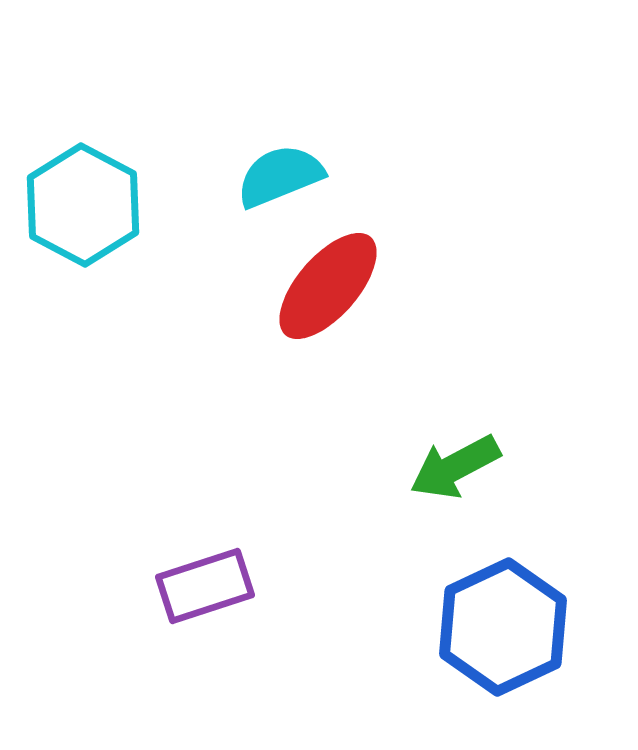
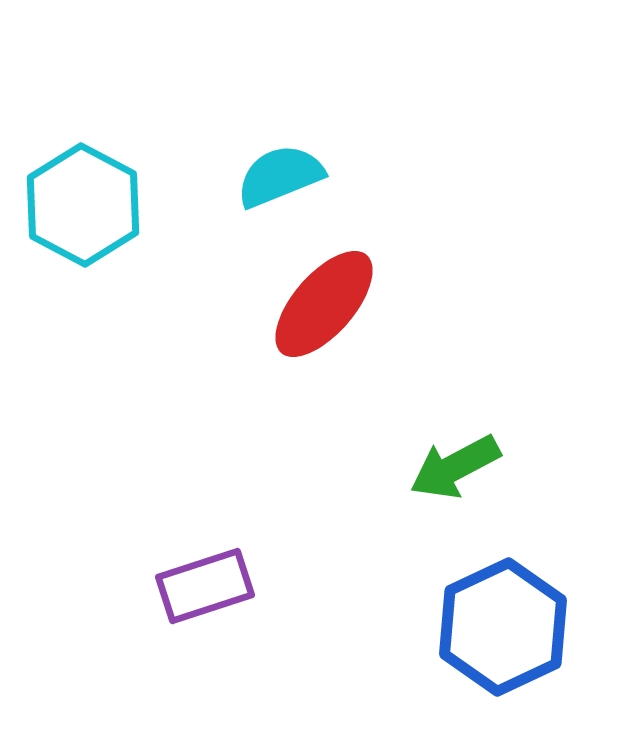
red ellipse: moved 4 px left, 18 px down
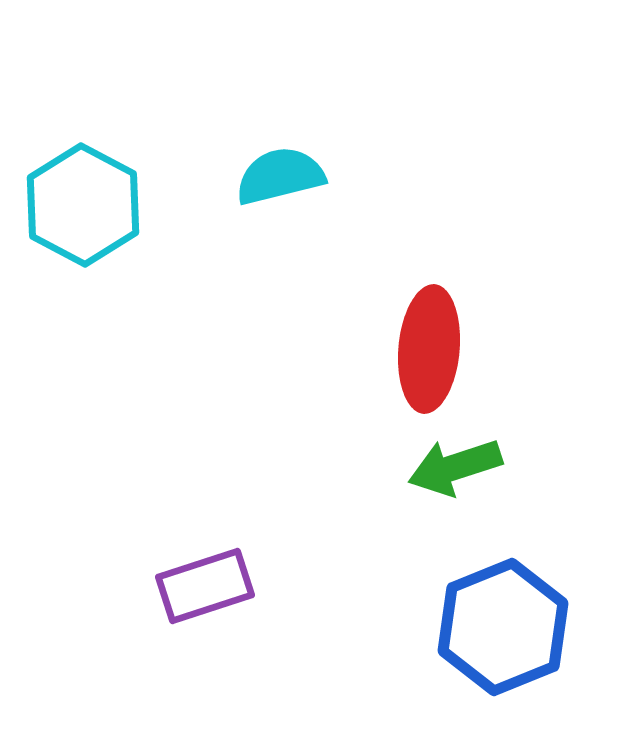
cyan semicircle: rotated 8 degrees clockwise
red ellipse: moved 105 px right, 45 px down; rotated 36 degrees counterclockwise
green arrow: rotated 10 degrees clockwise
blue hexagon: rotated 3 degrees clockwise
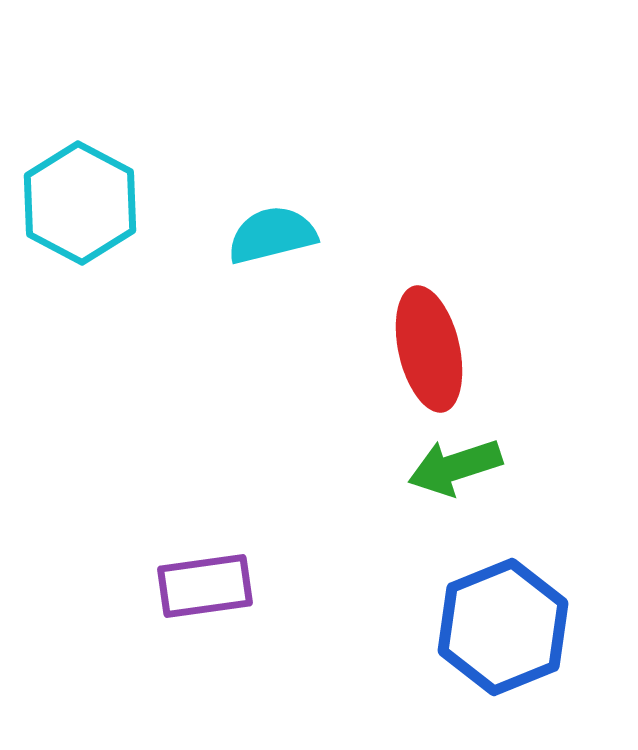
cyan semicircle: moved 8 px left, 59 px down
cyan hexagon: moved 3 px left, 2 px up
red ellipse: rotated 18 degrees counterclockwise
purple rectangle: rotated 10 degrees clockwise
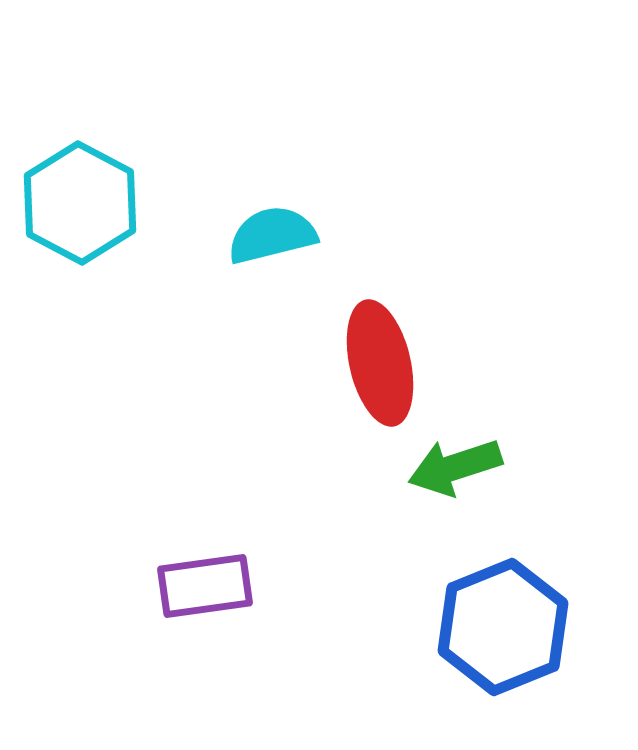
red ellipse: moved 49 px left, 14 px down
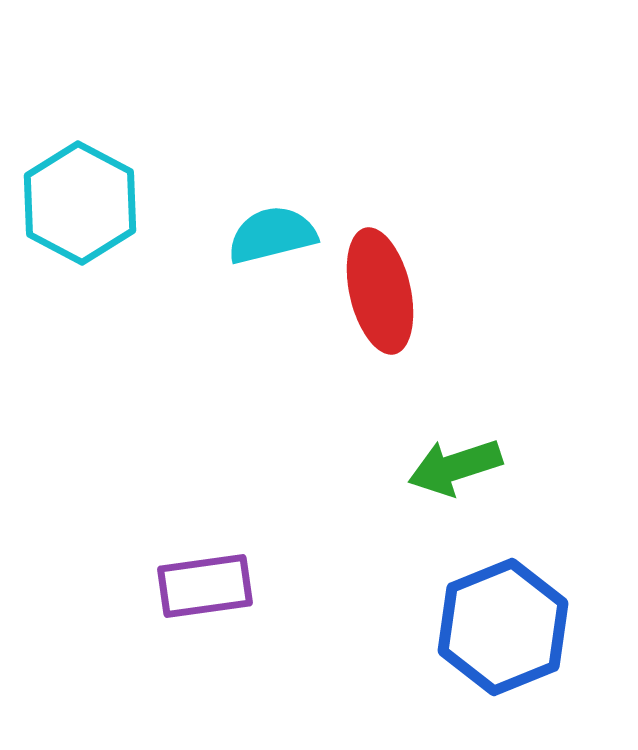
red ellipse: moved 72 px up
